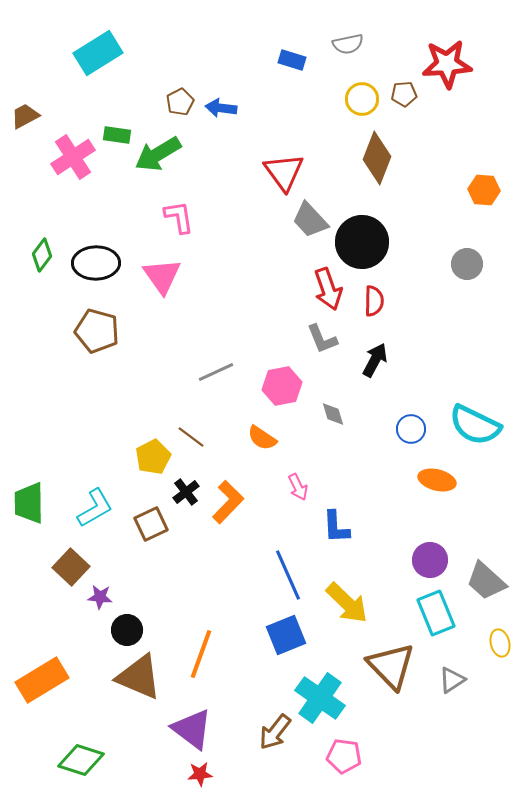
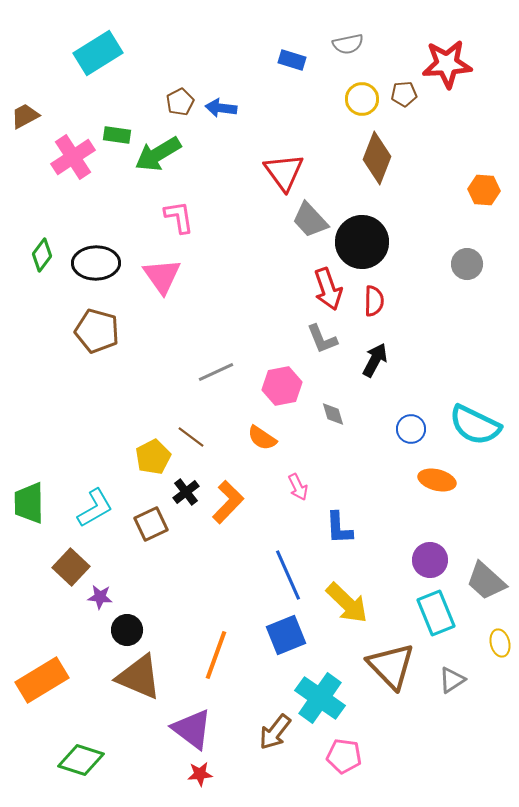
blue L-shape at (336, 527): moved 3 px right, 1 px down
orange line at (201, 654): moved 15 px right, 1 px down
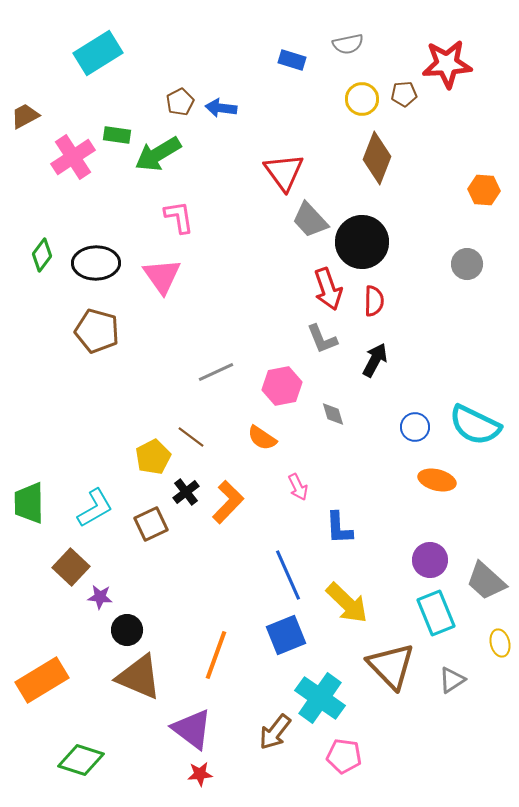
blue circle at (411, 429): moved 4 px right, 2 px up
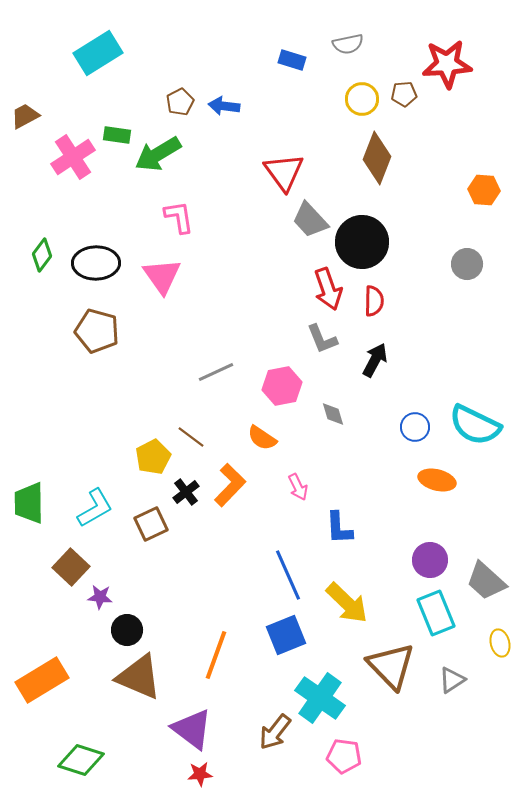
blue arrow at (221, 108): moved 3 px right, 2 px up
orange L-shape at (228, 502): moved 2 px right, 17 px up
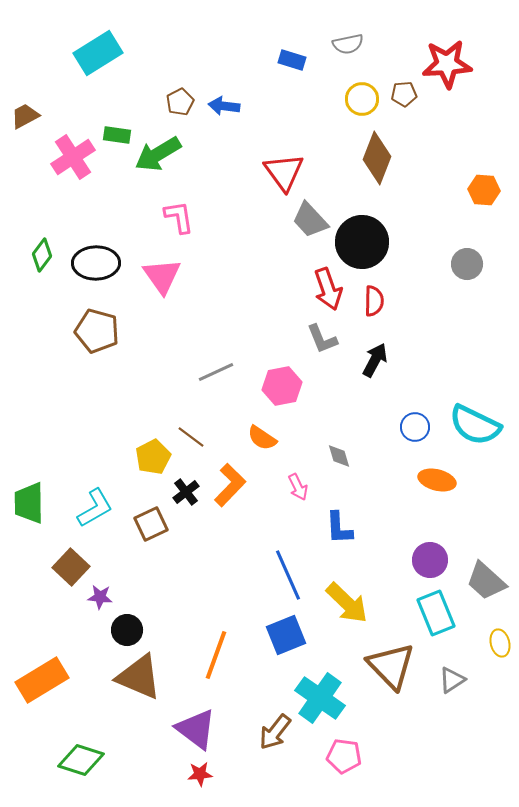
gray diamond at (333, 414): moved 6 px right, 42 px down
purple triangle at (192, 729): moved 4 px right
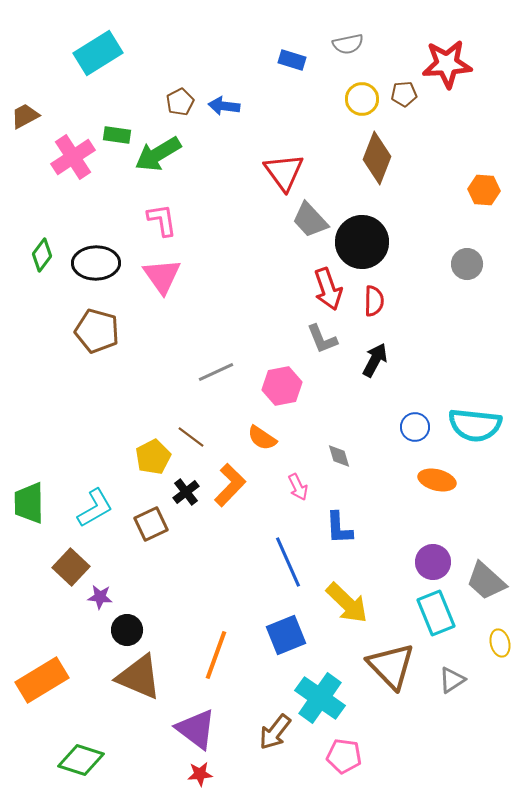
pink L-shape at (179, 217): moved 17 px left, 3 px down
cyan semicircle at (475, 425): rotated 20 degrees counterclockwise
purple circle at (430, 560): moved 3 px right, 2 px down
blue line at (288, 575): moved 13 px up
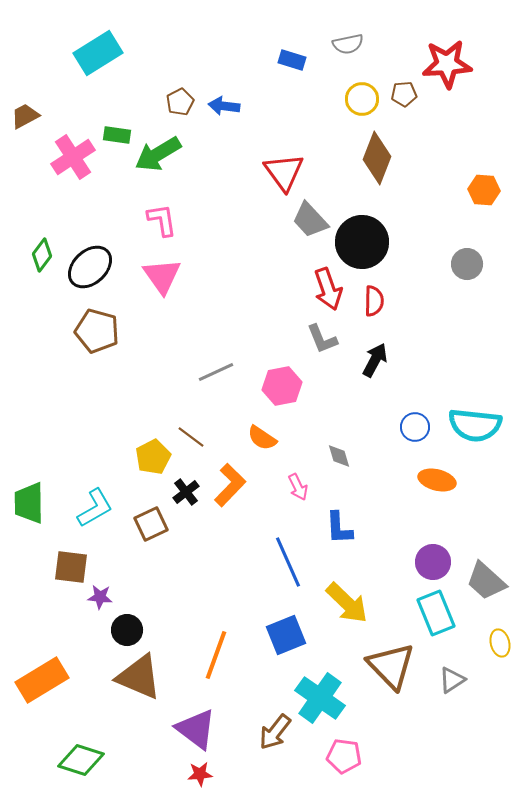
black ellipse at (96, 263): moved 6 px left, 4 px down; rotated 42 degrees counterclockwise
brown square at (71, 567): rotated 36 degrees counterclockwise
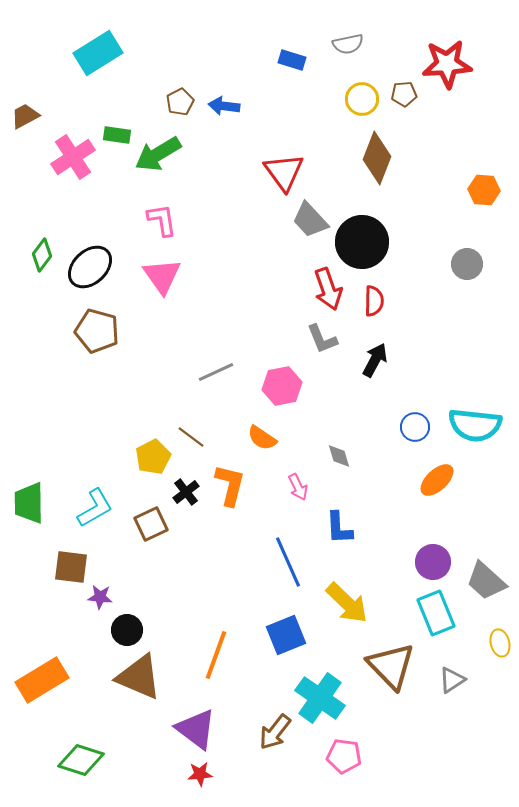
orange ellipse at (437, 480): rotated 57 degrees counterclockwise
orange L-shape at (230, 485): rotated 30 degrees counterclockwise
